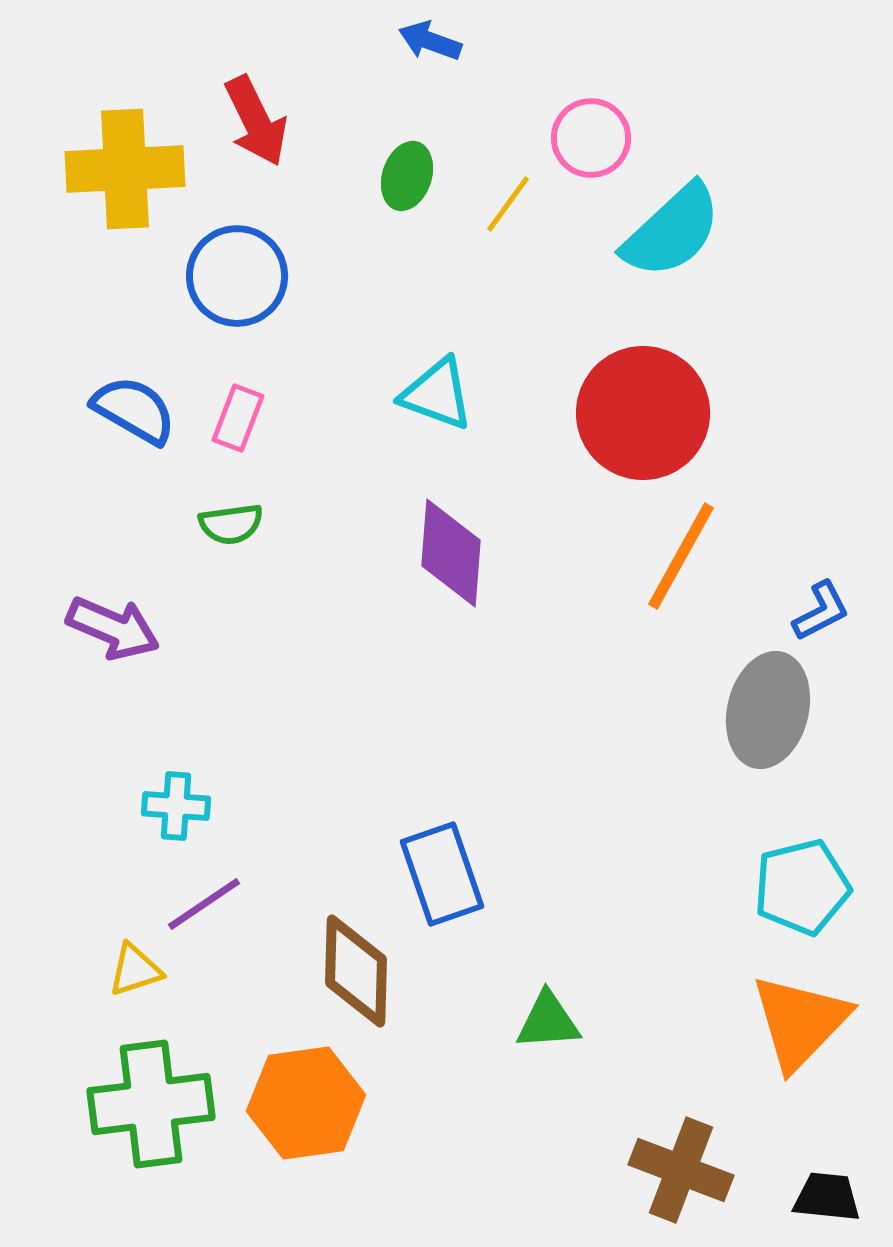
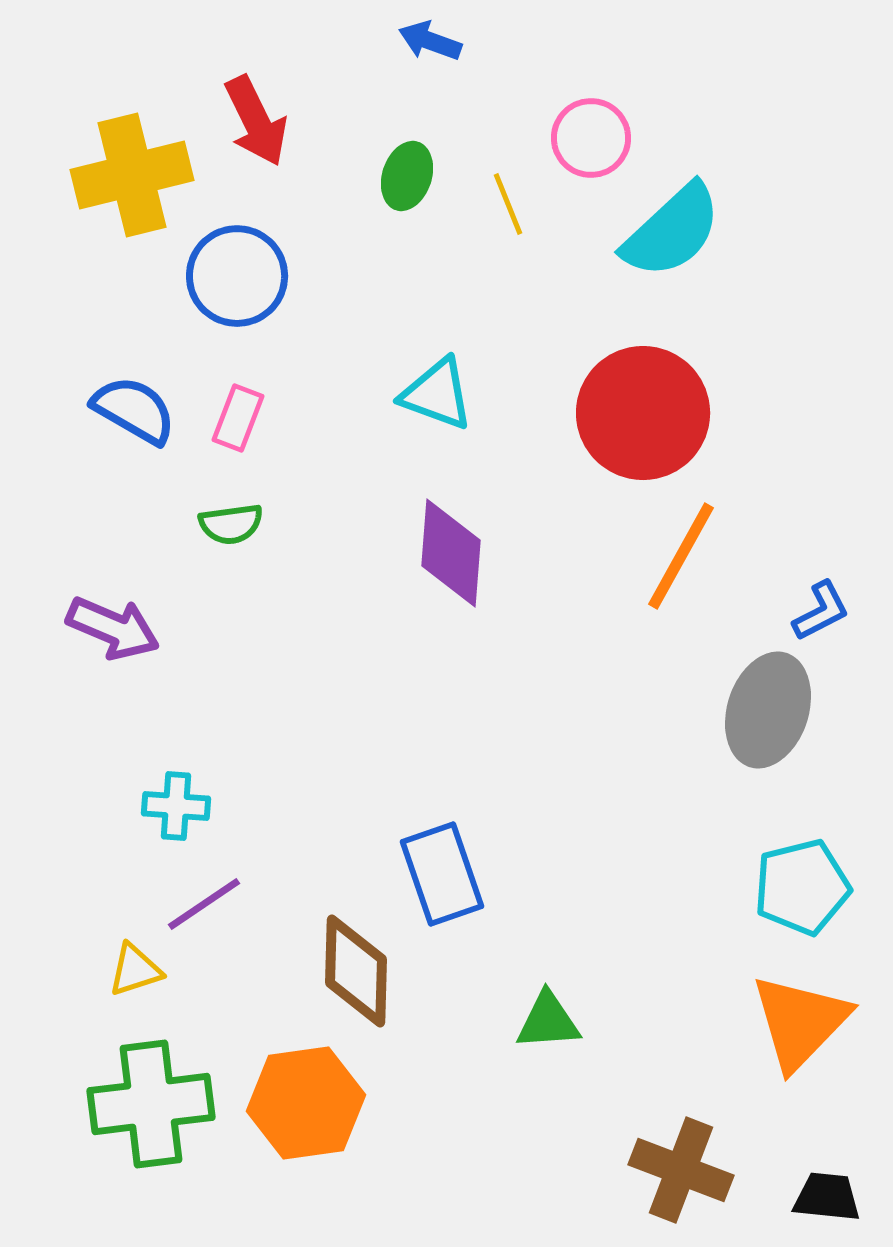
yellow cross: moved 7 px right, 6 px down; rotated 11 degrees counterclockwise
yellow line: rotated 58 degrees counterclockwise
gray ellipse: rotated 4 degrees clockwise
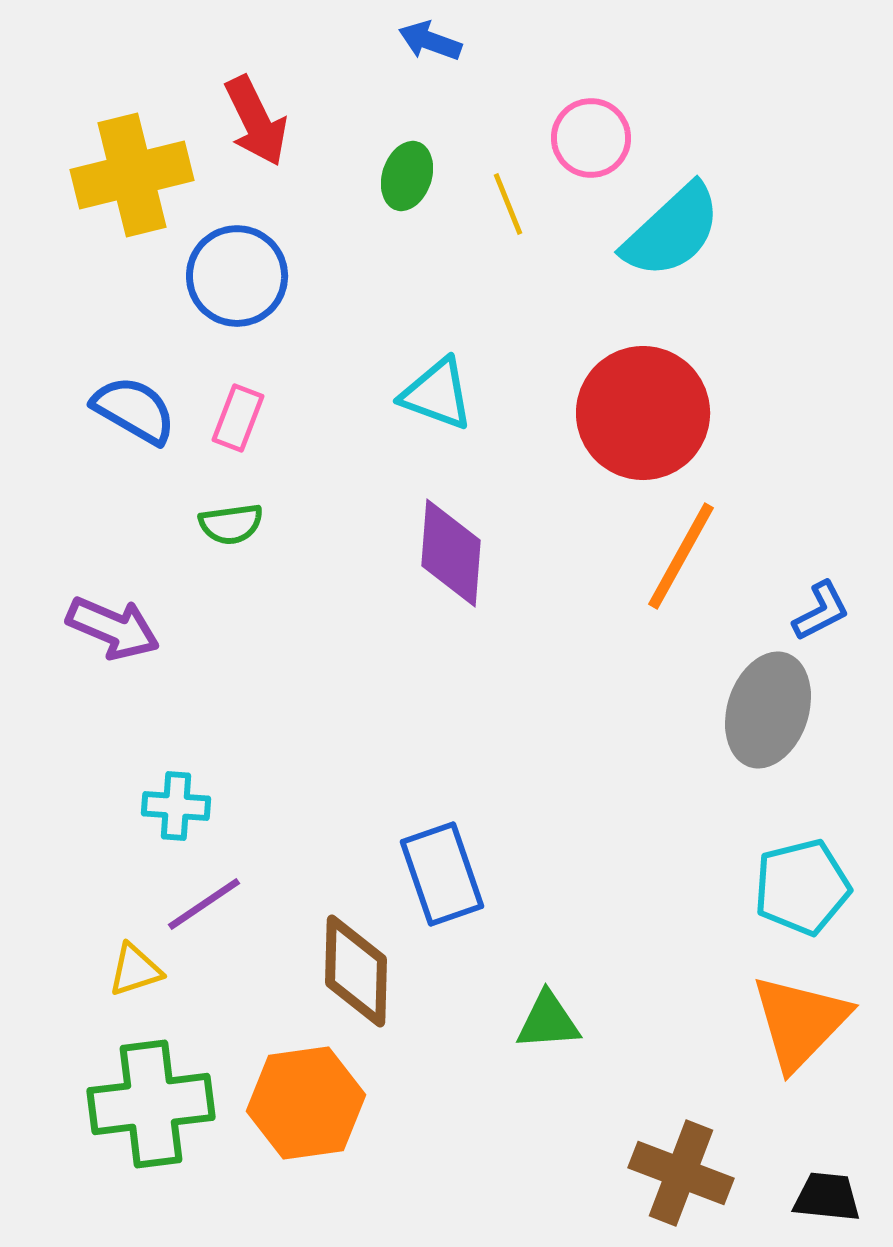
brown cross: moved 3 px down
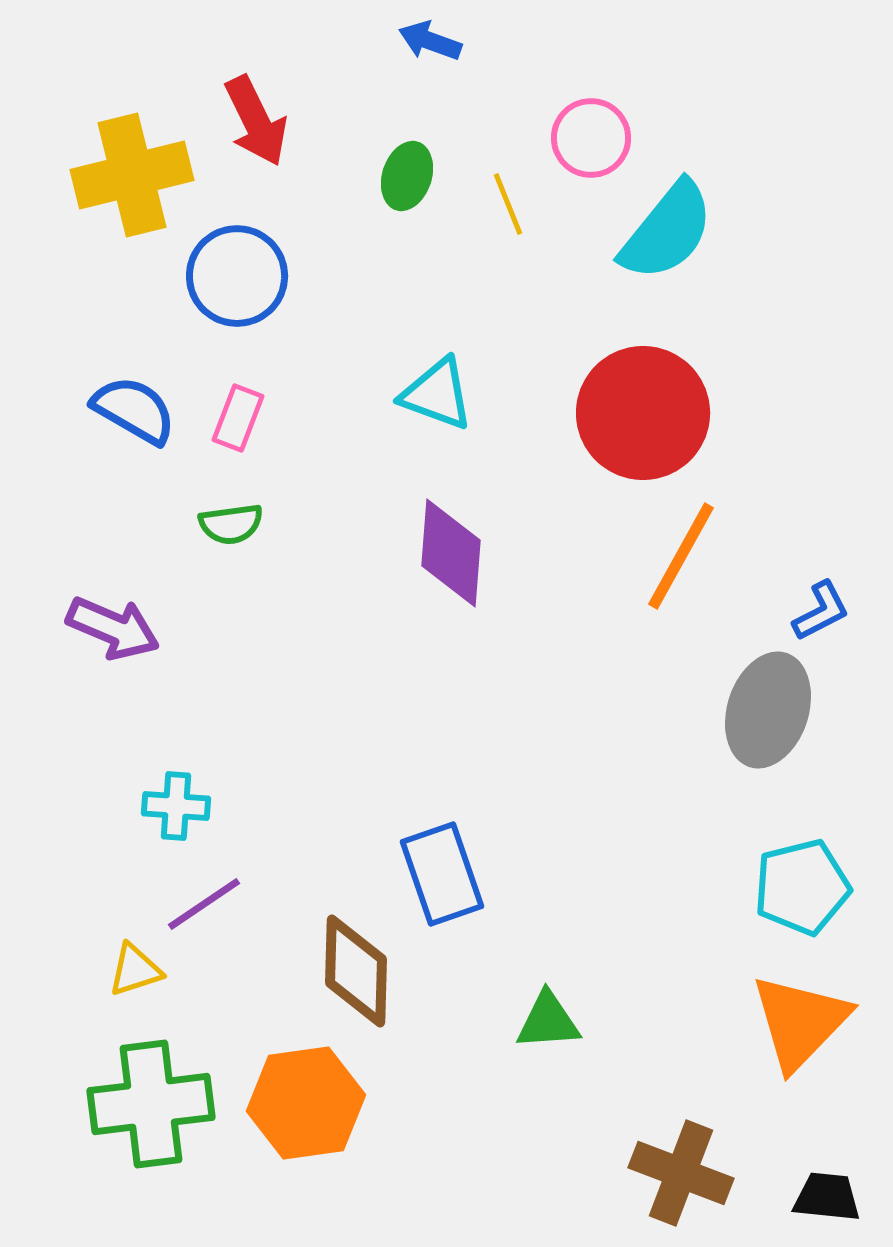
cyan semicircle: moved 5 px left; rotated 8 degrees counterclockwise
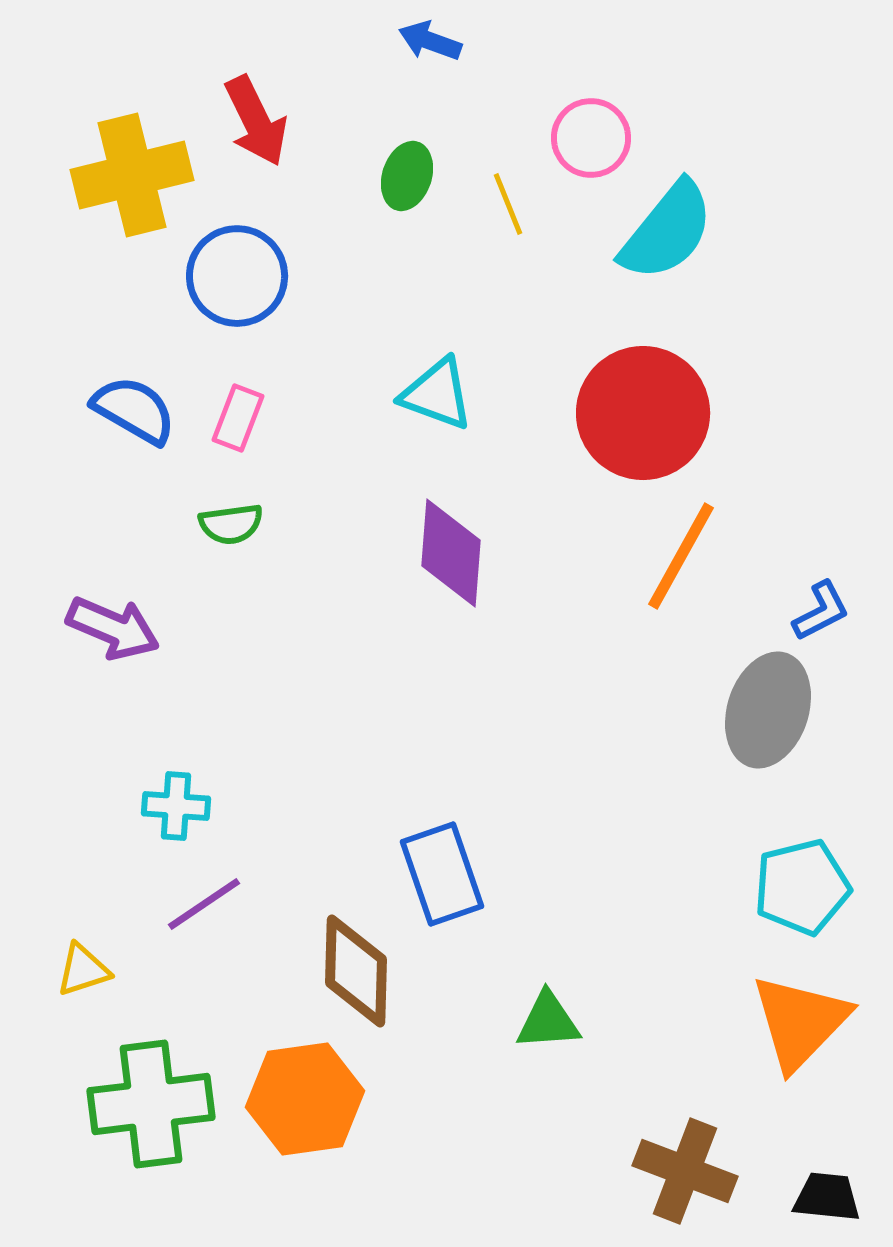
yellow triangle: moved 52 px left
orange hexagon: moved 1 px left, 4 px up
brown cross: moved 4 px right, 2 px up
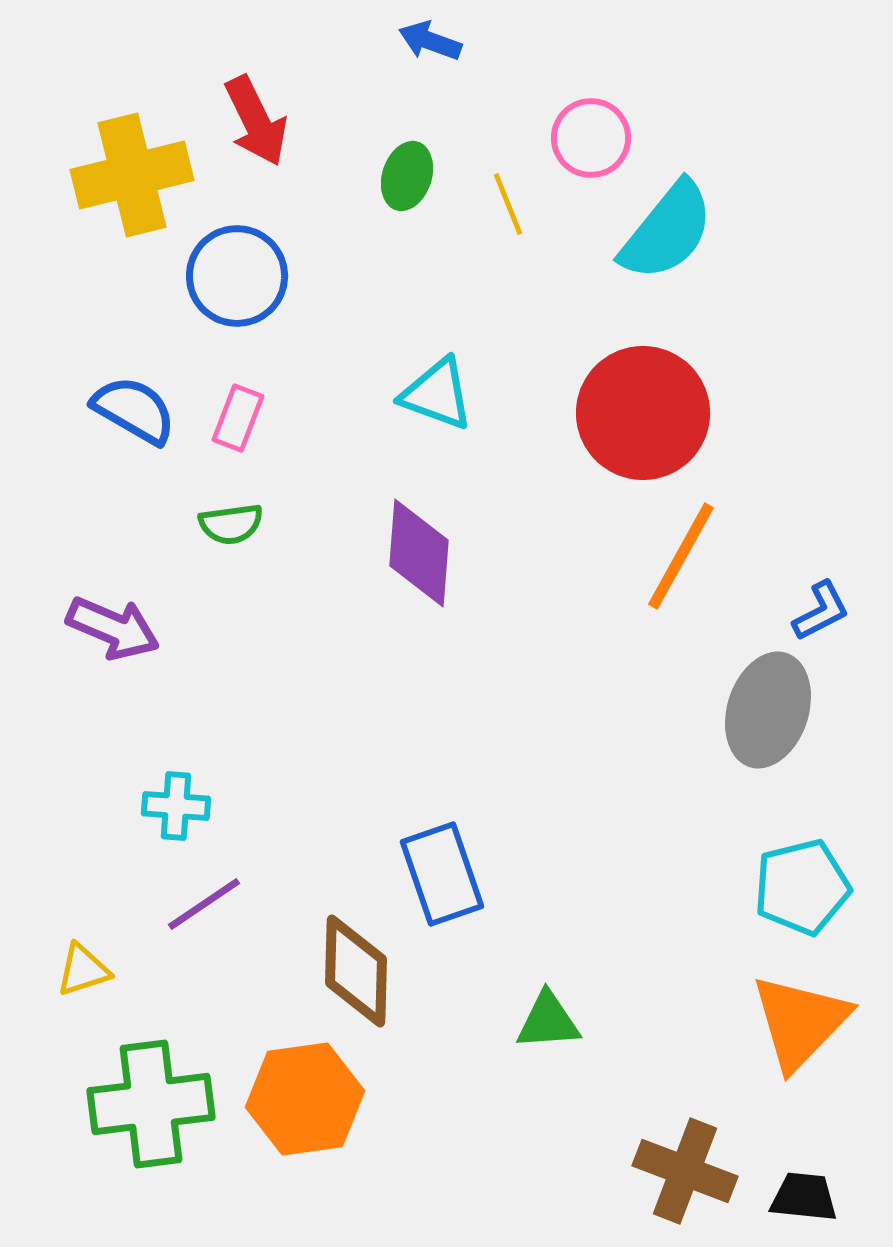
purple diamond: moved 32 px left
black trapezoid: moved 23 px left
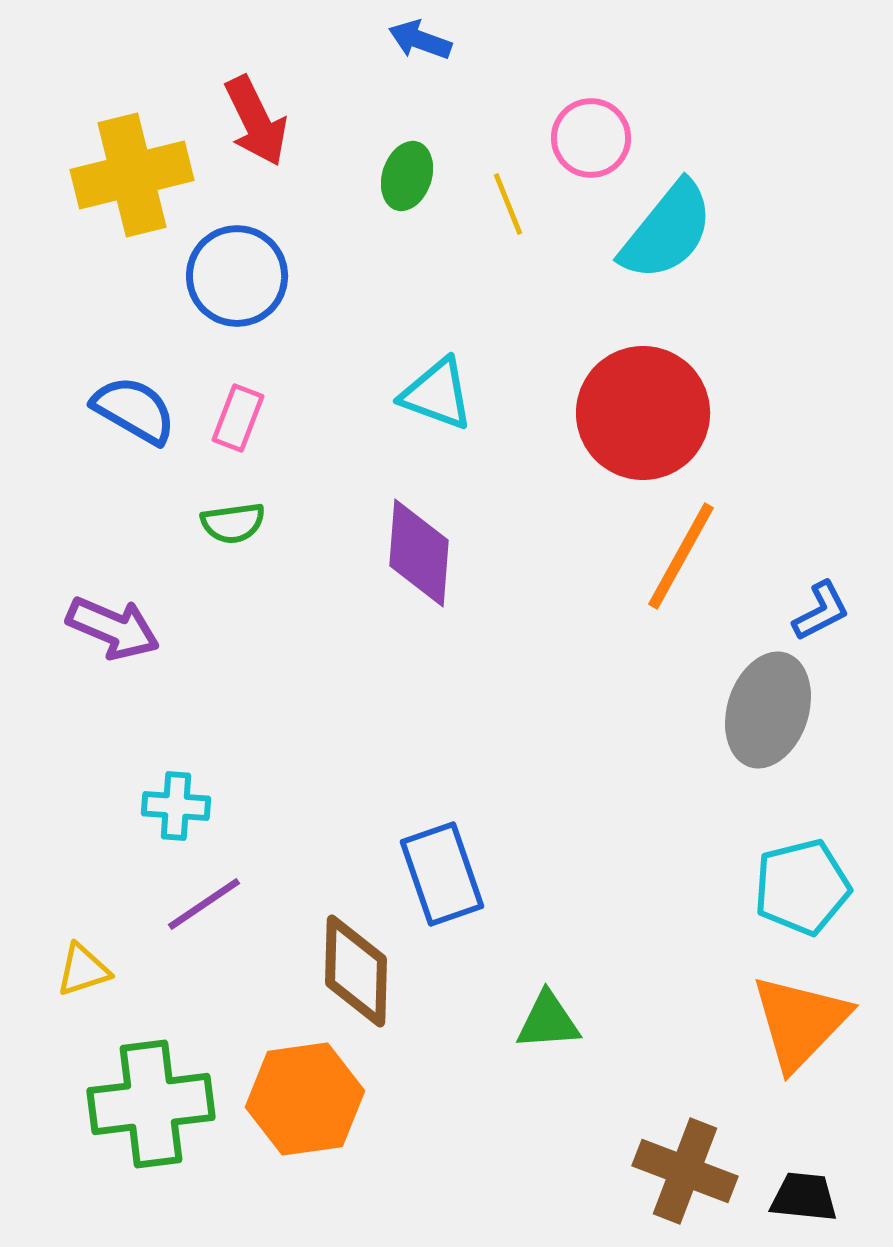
blue arrow: moved 10 px left, 1 px up
green semicircle: moved 2 px right, 1 px up
